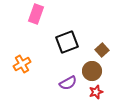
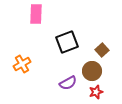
pink rectangle: rotated 18 degrees counterclockwise
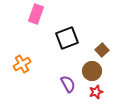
pink rectangle: rotated 18 degrees clockwise
black square: moved 4 px up
purple semicircle: moved 1 px down; rotated 90 degrees counterclockwise
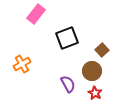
pink rectangle: rotated 18 degrees clockwise
red star: moved 1 px left, 1 px down; rotated 24 degrees counterclockwise
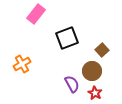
purple semicircle: moved 4 px right
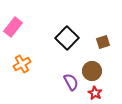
pink rectangle: moved 23 px left, 13 px down
black square: rotated 25 degrees counterclockwise
brown square: moved 1 px right, 8 px up; rotated 24 degrees clockwise
purple semicircle: moved 1 px left, 2 px up
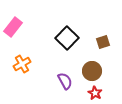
purple semicircle: moved 6 px left, 1 px up
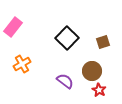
purple semicircle: rotated 24 degrees counterclockwise
red star: moved 4 px right, 3 px up
